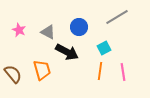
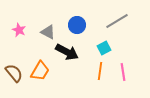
gray line: moved 4 px down
blue circle: moved 2 px left, 2 px up
orange trapezoid: moved 2 px left, 1 px down; rotated 45 degrees clockwise
brown semicircle: moved 1 px right, 1 px up
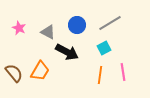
gray line: moved 7 px left, 2 px down
pink star: moved 2 px up
orange line: moved 4 px down
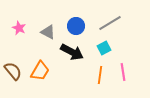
blue circle: moved 1 px left, 1 px down
black arrow: moved 5 px right
brown semicircle: moved 1 px left, 2 px up
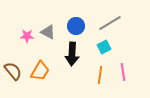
pink star: moved 8 px right, 8 px down; rotated 24 degrees counterclockwise
cyan square: moved 1 px up
black arrow: moved 2 px down; rotated 65 degrees clockwise
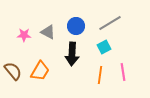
pink star: moved 3 px left, 1 px up
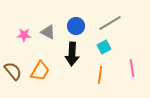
pink line: moved 9 px right, 4 px up
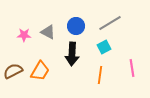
brown semicircle: rotated 78 degrees counterclockwise
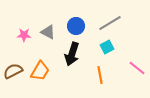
cyan square: moved 3 px right
black arrow: rotated 15 degrees clockwise
pink line: moved 5 px right; rotated 42 degrees counterclockwise
orange line: rotated 18 degrees counterclockwise
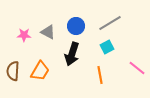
brown semicircle: rotated 60 degrees counterclockwise
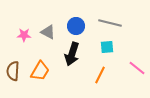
gray line: rotated 45 degrees clockwise
cyan square: rotated 24 degrees clockwise
orange line: rotated 36 degrees clockwise
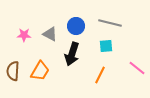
gray triangle: moved 2 px right, 2 px down
cyan square: moved 1 px left, 1 px up
